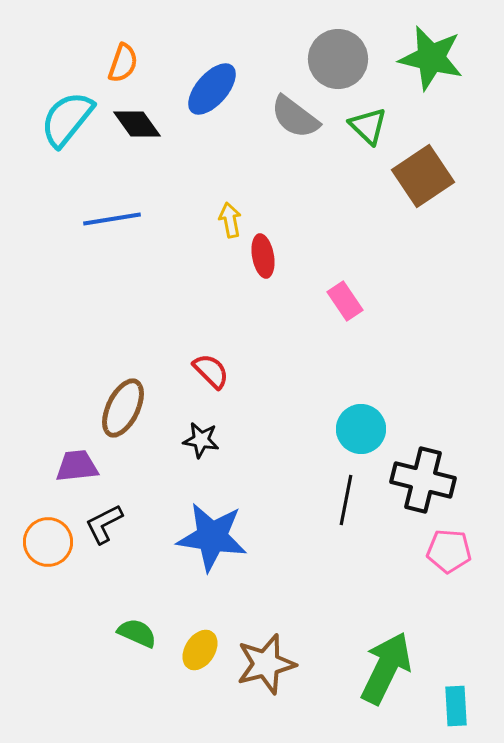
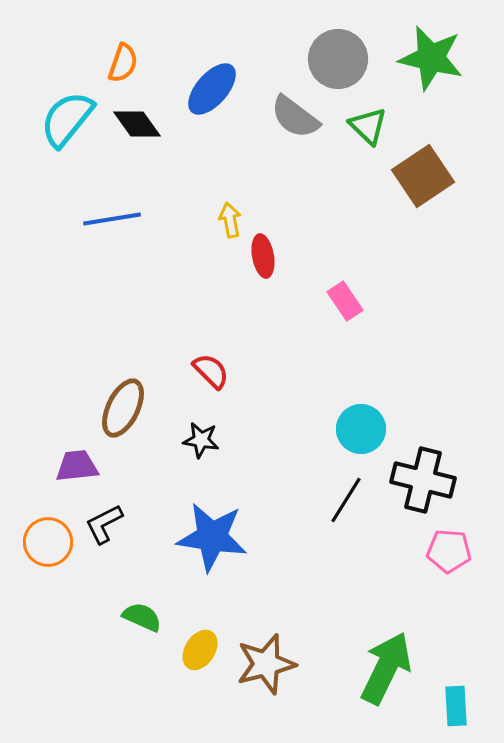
black line: rotated 21 degrees clockwise
green semicircle: moved 5 px right, 16 px up
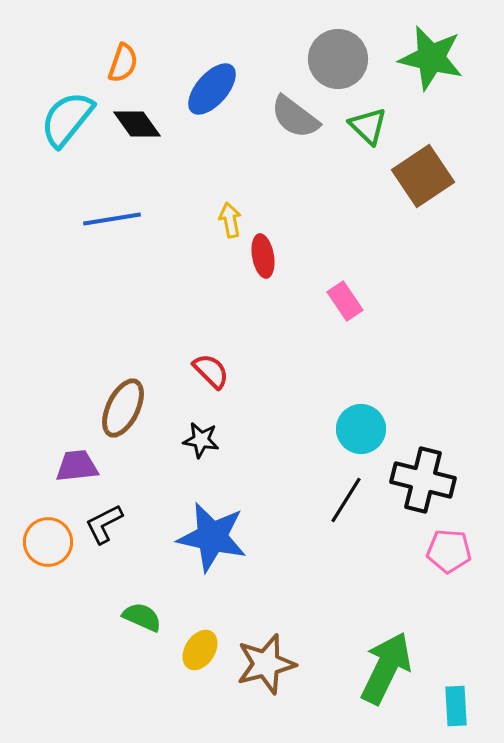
blue star: rotated 4 degrees clockwise
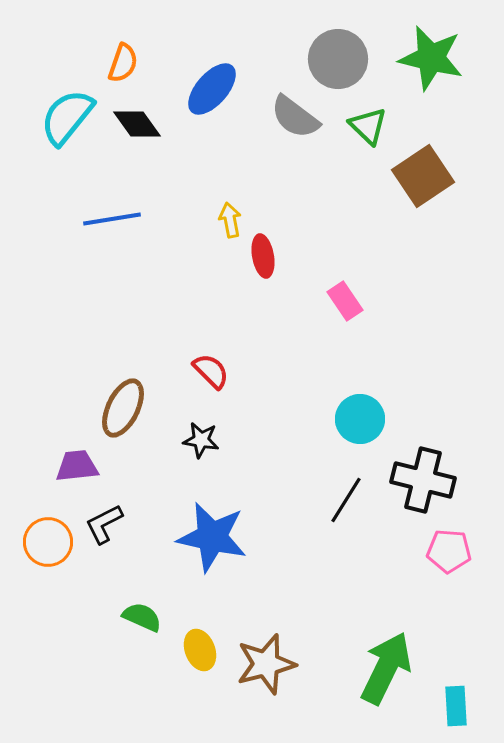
cyan semicircle: moved 2 px up
cyan circle: moved 1 px left, 10 px up
yellow ellipse: rotated 54 degrees counterclockwise
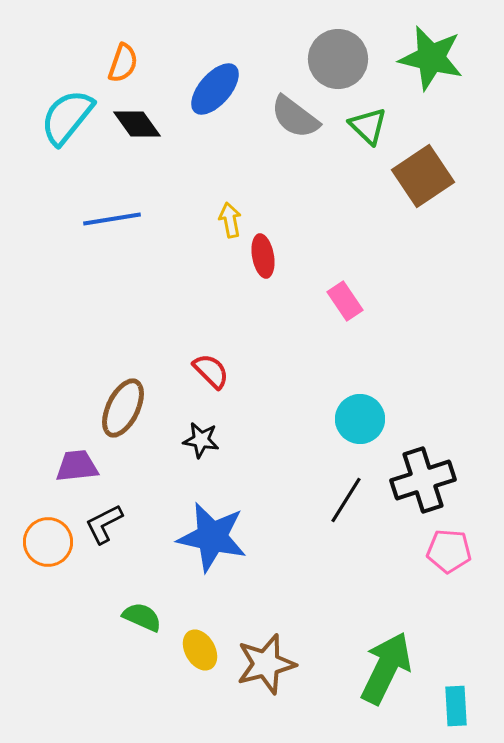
blue ellipse: moved 3 px right
black cross: rotated 32 degrees counterclockwise
yellow ellipse: rotated 9 degrees counterclockwise
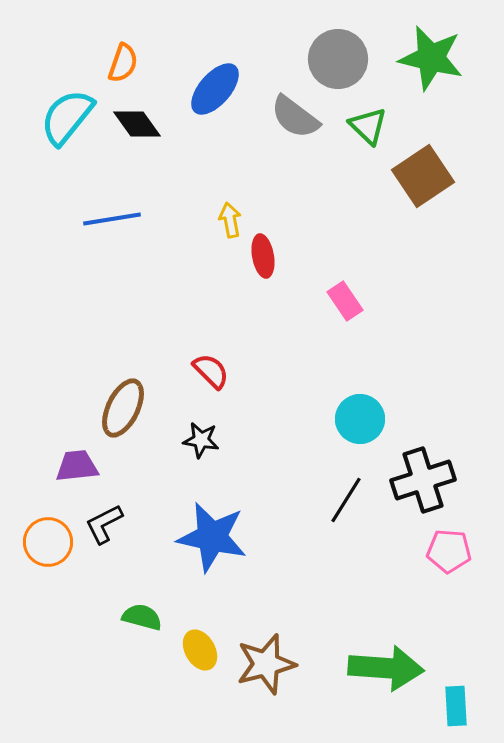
green semicircle: rotated 9 degrees counterclockwise
green arrow: rotated 68 degrees clockwise
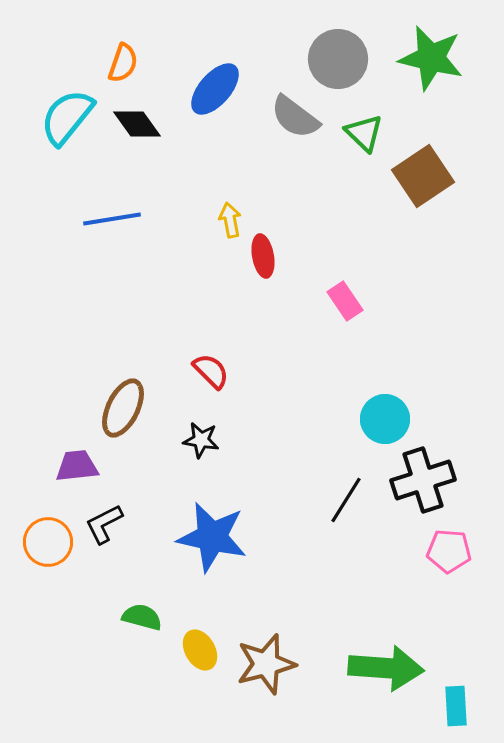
green triangle: moved 4 px left, 7 px down
cyan circle: moved 25 px right
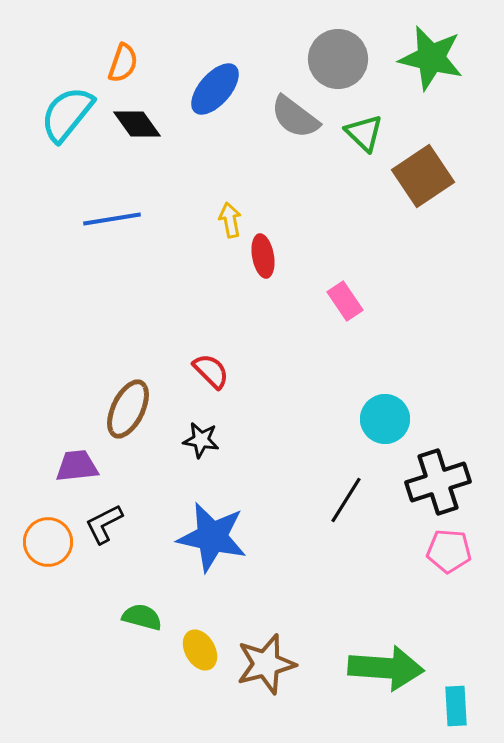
cyan semicircle: moved 3 px up
brown ellipse: moved 5 px right, 1 px down
black cross: moved 15 px right, 2 px down
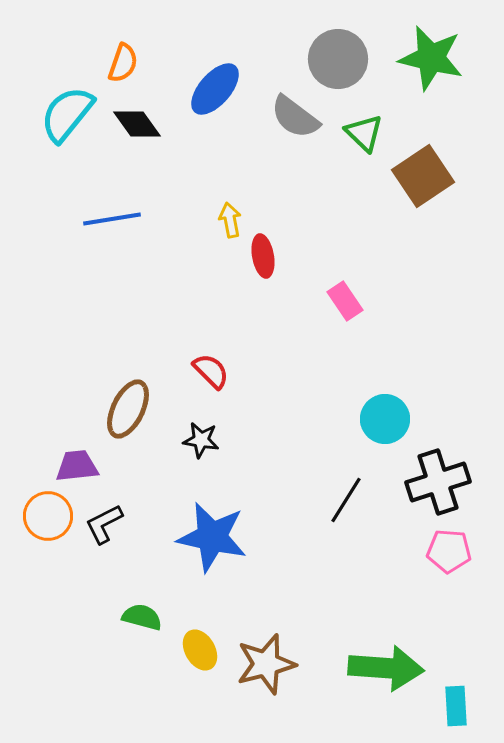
orange circle: moved 26 px up
